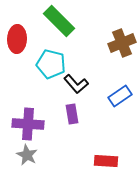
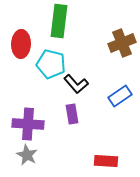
green rectangle: rotated 52 degrees clockwise
red ellipse: moved 4 px right, 5 px down
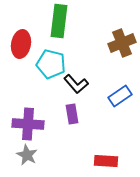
red ellipse: rotated 8 degrees clockwise
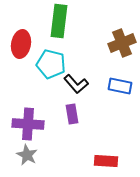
blue rectangle: moved 10 px up; rotated 45 degrees clockwise
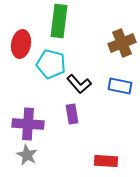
black L-shape: moved 3 px right
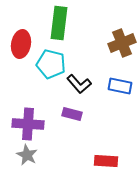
green rectangle: moved 2 px down
purple rectangle: rotated 66 degrees counterclockwise
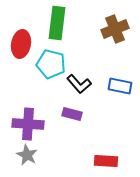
green rectangle: moved 2 px left
brown cross: moved 7 px left, 14 px up
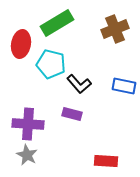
green rectangle: rotated 52 degrees clockwise
blue rectangle: moved 4 px right
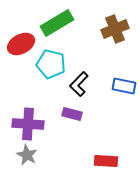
red ellipse: rotated 52 degrees clockwise
black L-shape: rotated 85 degrees clockwise
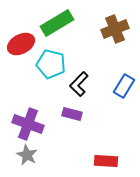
blue rectangle: rotated 70 degrees counterclockwise
purple cross: rotated 16 degrees clockwise
